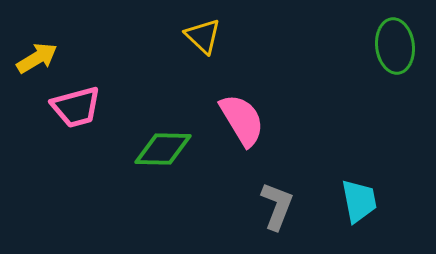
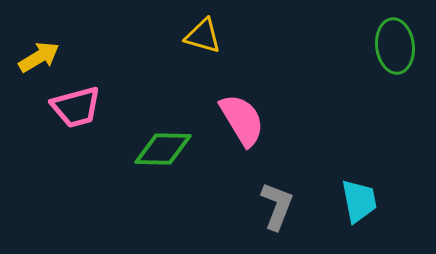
yellow triangle: rotated 27 degrees counterclockwise
yellow arrow: moved 2 px right, 1 px up
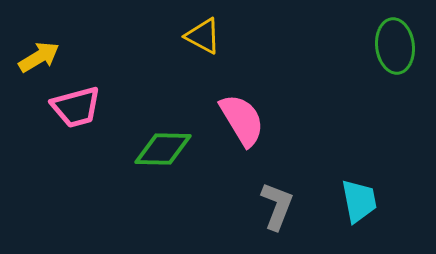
yellow triangle: rotated 12 degrees clockwise
